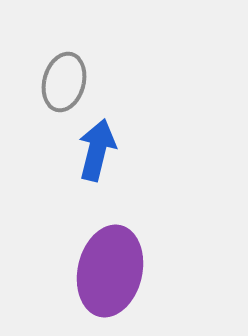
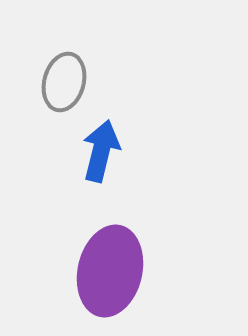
blue arrow: moved 4 px right, 1 px down
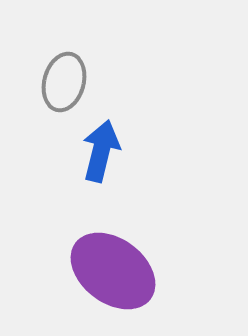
purple ellipse: moved 3 px right; rotated 66 degrees counterclockwise
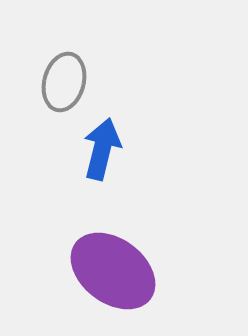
blue arrow: moved 1 px right, 2 px up
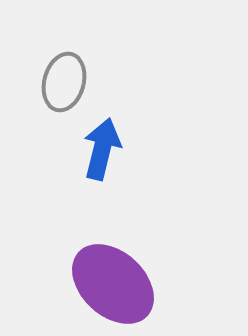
purple ellipse: moved 13 px down; rotated 6 degrees clockwise
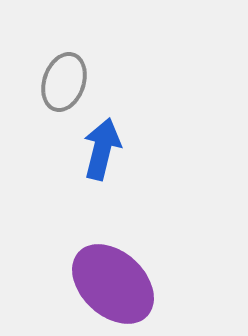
gray ellipse: rotated 4 degrees clockwise
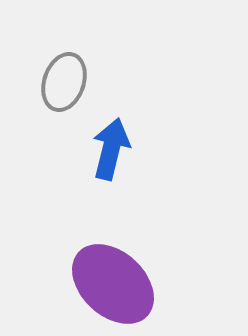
blue arrow: moved 9 px right
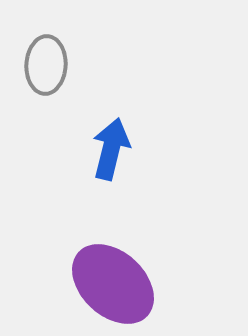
gray ellipse: moved 18 px left, 17 px up; rotated 16 degrees counterclockwise
